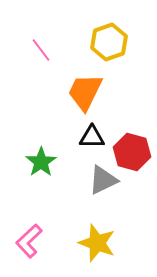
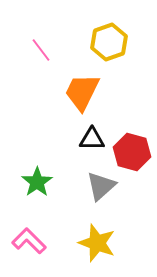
orange trapezoid: moved 3 px left
black triangle: moved 2 px down
green star: moved 4 px left, 20 px down
gray triangle: moved 2 px left, 6 px down; rotated 16 degrees counterclockwise
pink L-shape: rotated 88 degrees clockwise
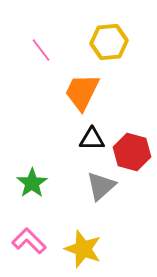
yellow hexagon: rotated 15 degrees clockwise
green star: moved 5 px left, 1 px down
yellow star: moved 14 px left, 6 px down
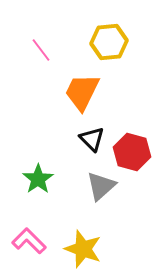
black triangle: rotated 44 degrees clockwise
green star: moved 6 px right, 4 px up
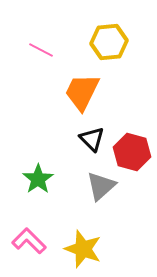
pink line: rotated 25 degrees counterclockwise
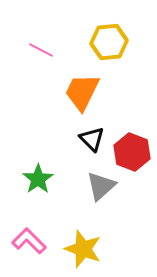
red hexagon: rotated 6 degrees clockwise
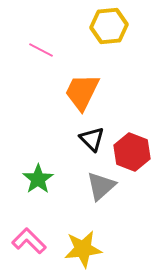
yellow hexagon: moved 16 px up
yellow star: rotated 27 degrees counterclockwise
